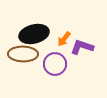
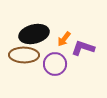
purple L-shape: moved 1 px right, 1 px down
brown ellipse: moved 1 px right, 1 px down
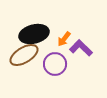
purple L-shape: moved 2 px left; rotated 25 degrees clockwise
brown ellipse: rotated 32 degrees counterclockwise
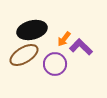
black ellipse: moved 2 px left, 4 px up
purple L-shape: moved 1 px up
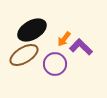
black ellipse: rotated 16 degrees counterclockwise
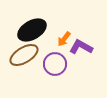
purple L-shape: rotated 15 degrees counterclockwise
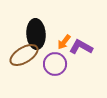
black ellipse: moved 4 px right, 4 px down; rotated 64 degrees counterclockwise
orange arrow: moved 3 px down
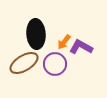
brown ellipse: moved 8 px down
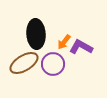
purple circle: moved 2 px left
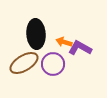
orange arrow: rotated 70 degrees clockwise
purple L-shape: moved 1 px left, 1 px down
